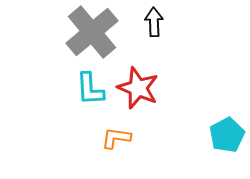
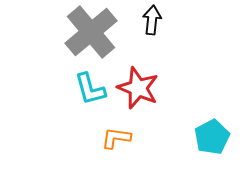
black arrow: moved 2 px left, 2 px up; rotated 8 degrees clockwise
gray cross: moved 1 px left
cyan L-shape: rotated 12 degrees counterclockwise
cyan pentagon: moved 15 px left, 2 px down
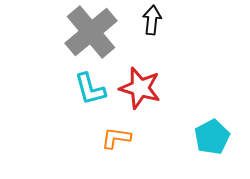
red star: moved 2 px right; rotated 6 degrees counterclockwise
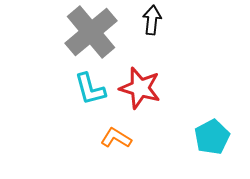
orange L-shape: rotated 24 degrees clockwise
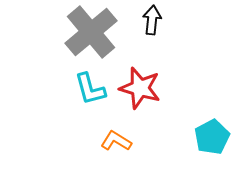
orange L-shape: moved 3 px down
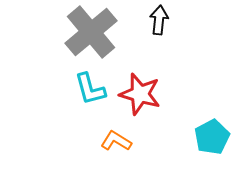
black arrow: moved 7 px right
red star: moved 6 px down
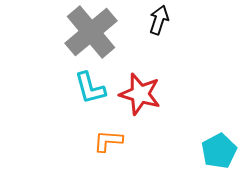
black arrow: rotated 12 degrees clockwise
cyan L-shape: moved 1 px up
cyan pentagon: moved 7 px right, 14 px down
orange L-shape: moved 8 px left; rotated 28 degrees counterclockwise
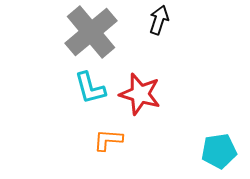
orange L-shape: moved 1 px up
cyan pentagon: rotated 20 degrees clockwise
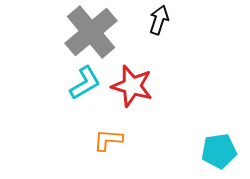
cyan L-shape: moved 5 px left, 5 px up; rotated 105 degrees counterclockwise
red star: moved 8 px left, 8 px up
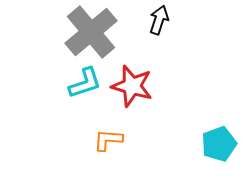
cyan L-shape: rotated 12 degrees clockwise
cyan pentagon: moved 7 px up; rotated 12 degrees counterclockwise
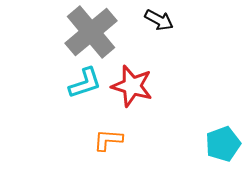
black arrow: rotated 100 degrees clockwise
cyan pentagon: moved 4 px right
